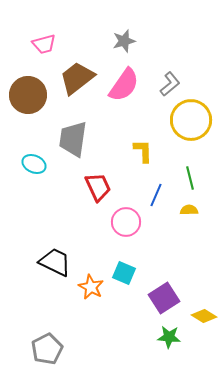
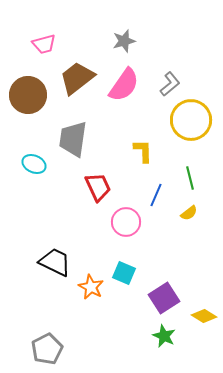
yellow semicircle: moved 3 px down; rotated 144 degrees clockwise
green star: moved 5 px left, 1 px up; rotated 20 degrees clockwise
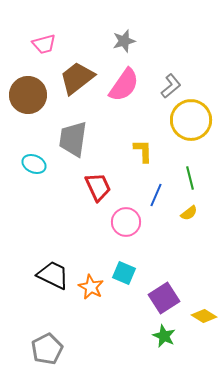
gray L-shape: moved 1 px right, 2 px down
black trapezoid: moved 2 px left, 13 px down
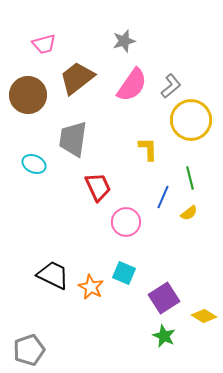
pink semicircle: moved 8 px right
yellow L-shape: moved 5 px right, 2 px up
blue line: moved 7 px right, 2 px down
gray pentagon: moved 18 px left, 1 px down; rotated 8 degrees clockwise
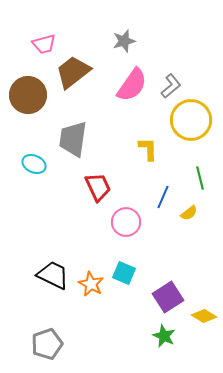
brown trapezoid: moved 4 px left, 6 px up
green line: moved 10 px right
orange star: moved 3 px up
purple square: moved 4 px right, 1 px up
gray pentagon: moved 18 px right, 6 px up
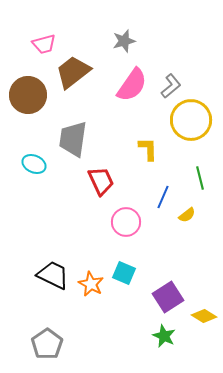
red trapezoid: moved 3 px right, 6 px up
yellow semicircle: moved 2 px left, 2 px down
gray pentagon: rotated 16 degrees counterclockwise
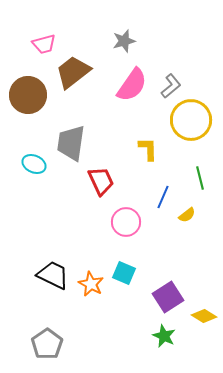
gray trapezoid: moved 2 px left, 4 px down
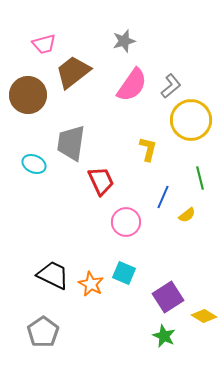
yellow L-shape: rotated 15 degrees clockwise
gray pentagon: moved 4 px left, 12 px up
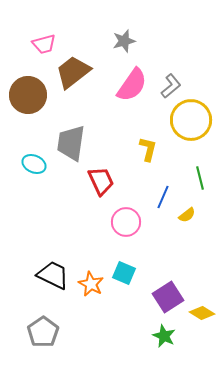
yellow diamond: moved 2 px left, 3 px up
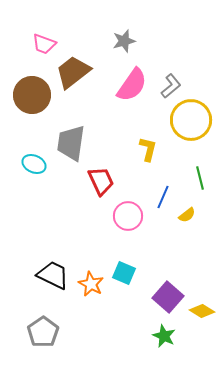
pink trapezoid: rotated 35 degrees clockwise
brown circle: moved 4 px right
pink circle: moved 2 px right, 6 px up
purple square: rotated 16 degrees counterclockwise
yellow diamond: moved 2 px up
